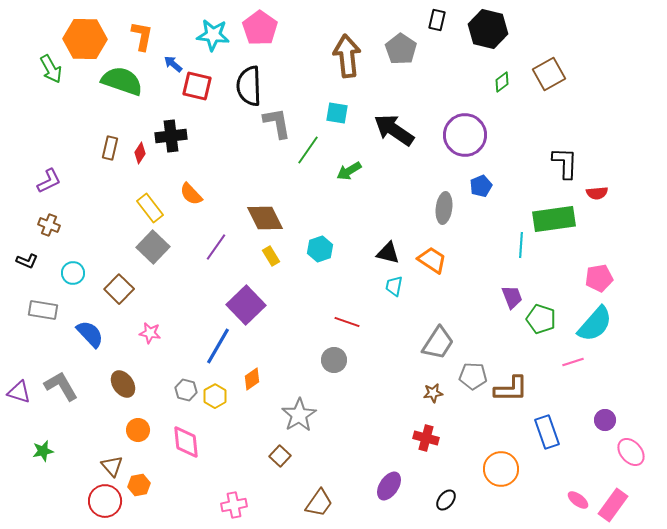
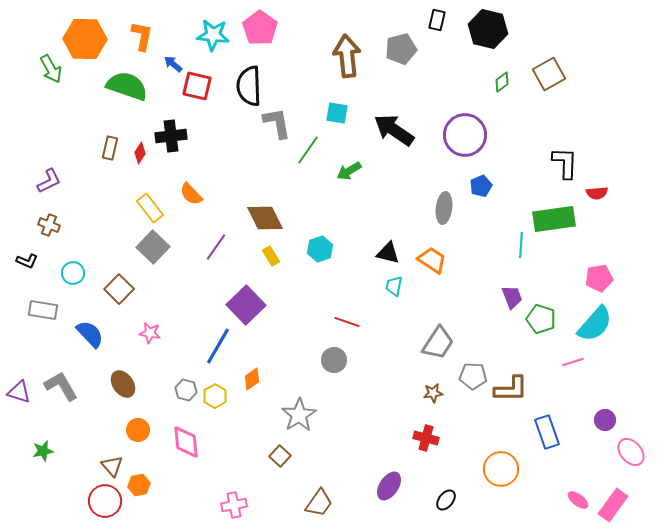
gray pentagon at (401, 49): rotated 24 degrees clockwise
green semicircle at (122, 81): moved 5 px right, 5 px down
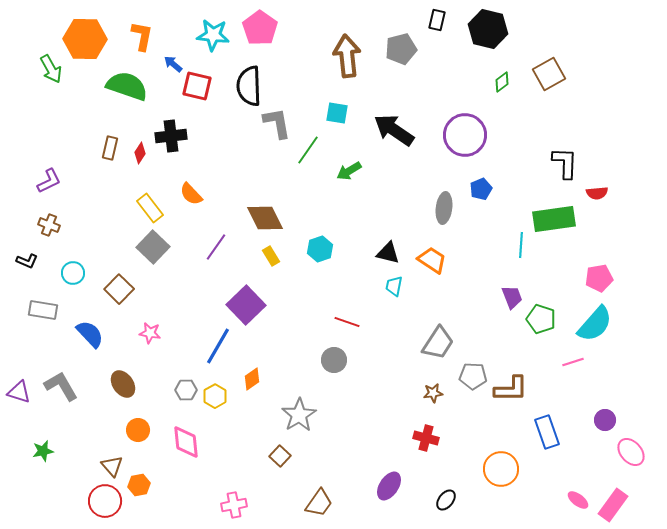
blue pentagon at (481, 186): moved 3 px down
gray hexagon at (186, 390): rotated 15 degrees counterclockwise
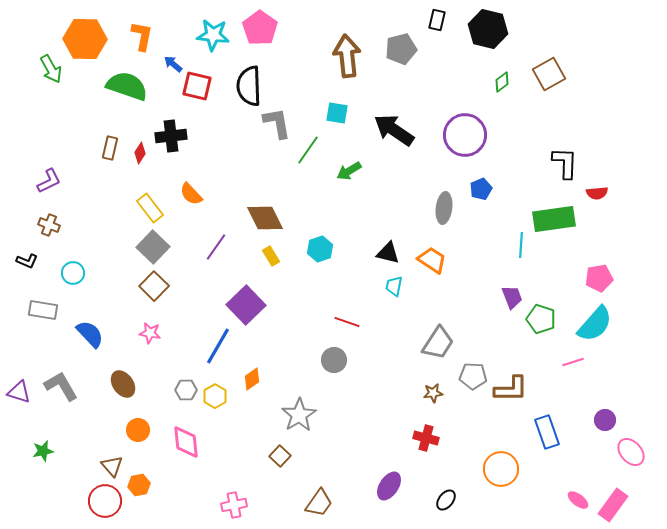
brown square at (119, 289): moved 35 px right, 3 px up
